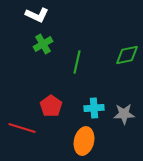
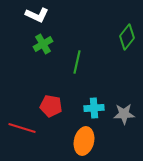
green diamond: moved 18 px up; rotated 40 degrees counterclockwise
red pentagon: rotated 25 degrees counterclockwise
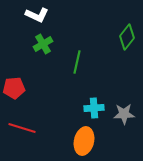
red pentagon: moved 37 px left, 18 px up; rotated 15 degrees counterclockwise
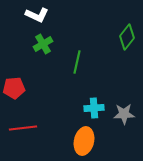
red line: moved 1 px right; rotated 24 degrees counterclockwise
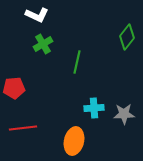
orange ellipse: moved 10 px left
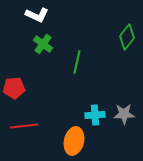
green cross: rotated 24 degrees counterclockwise
cyan cross: moved 1 px right, 7 px down
red line: moved 1 px right, 2 px up
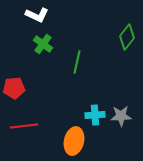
gray star: moved 3 px left, 2 px down
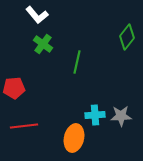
white L-shape: rotated 25 degrees clockwise
orange ellipse: moved 3 px up
